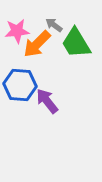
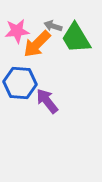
gray arrow: moved 1 px left, 1 px down; rotated 18 degrees counterclockwise
green trapezoid: moved 5 px up
blue hexagon: moved 2 px up
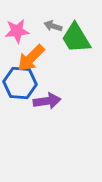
orange arrow: moved 6 px left, 14 px down
purple arrow: rotated 120 degrees clockwise
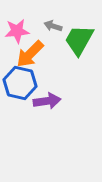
green trapezoid: moved 3 px right, 2 px down; rotated 60 degrees clockwise
orange arrow: moved 1 px left, 4 px up
blue hexagon: rotated 8 degrees clockwise
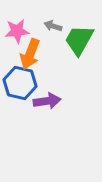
orange arrow: rotated 24 degrees counterclockwise
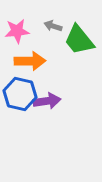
green trapezoid: rotated 68 degrees counterclockwise
orange arrow: moved 7 px down; rotated 112 degrees counterclockwise
blue hexagon: moved 11 px down
